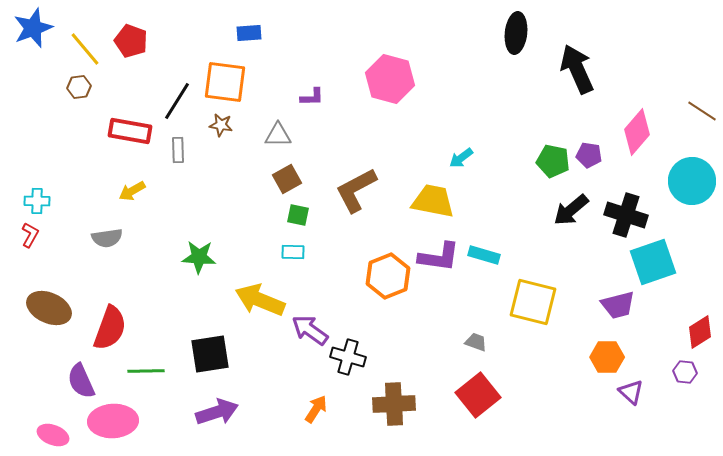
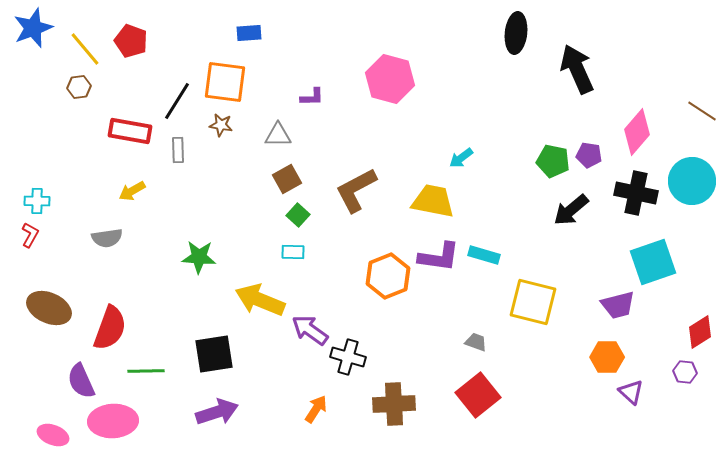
green square at (298, 215): rotated 30 degrees clockwise
black cross at (626, 215): moved 10 px right, 22 px up; rotated 6 degrees counterclockwise
black square at (210, 354): moved 4 px right
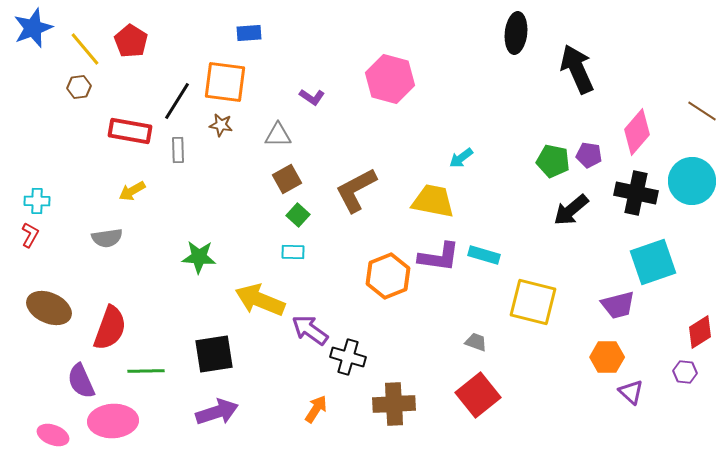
red pentagon at (131, 41): rotated 12 degrees clockwise
purple L-shape at (312, 97): rotated 35 degrees clockwise
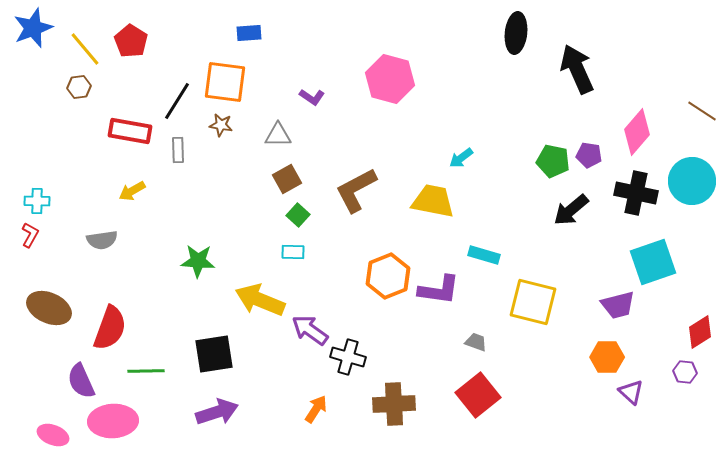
gray semicircle at (107, 238): moved 5 px left, 2 px down
green star at (199, 257): moved 1 px left, 4 px down
purple L-shape at (439, 257): moved 33 px down
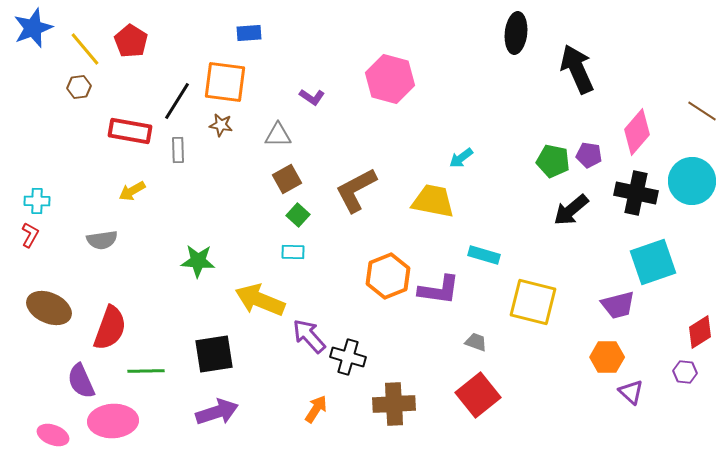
purple arrow at (310, 330): moved 1 px left, 6 px down; rotated 12 degrees clockwise
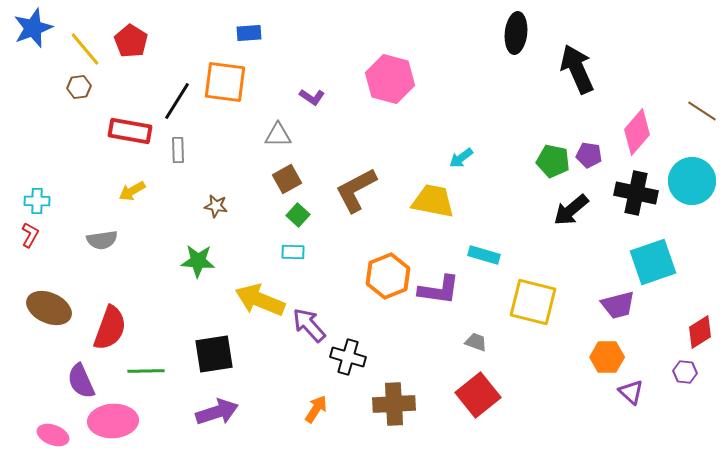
brown star at (221, 125): moved 5 px left, 81 px down
purple arrow at (309, 336): moved 11 px up
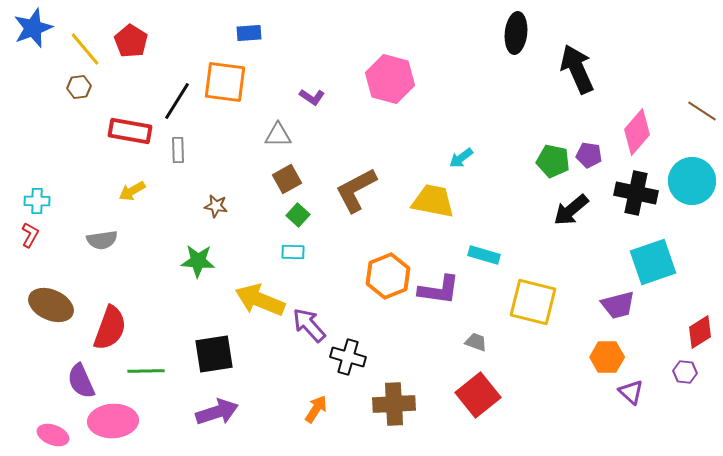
brown ellipse at (49, 308): moved 2 px right, 3 px up
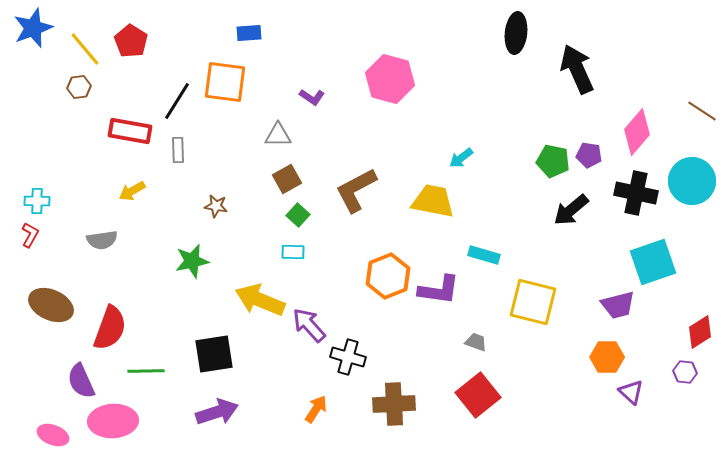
green star at (198, 261): moved 6 px left; rotated 16 degrees counterclockwise
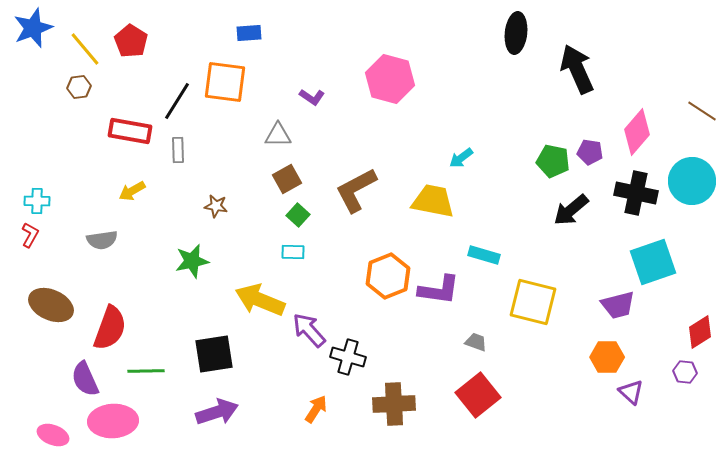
purple pentagon at (589, 155): moved 1 px right, 3 px up
purple arrow at (309, 325): moved 5 px down
purple semicircle at (81, 381): moved 4 px right, 2 px up
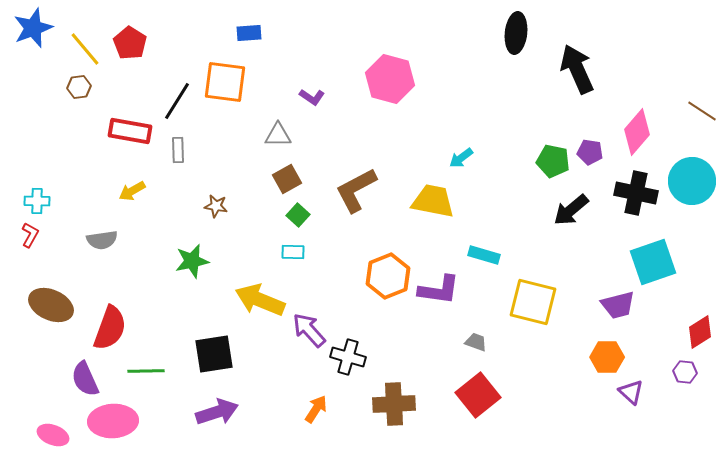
red pentagon at (131, 41): moved 1 px left, 2 px down
